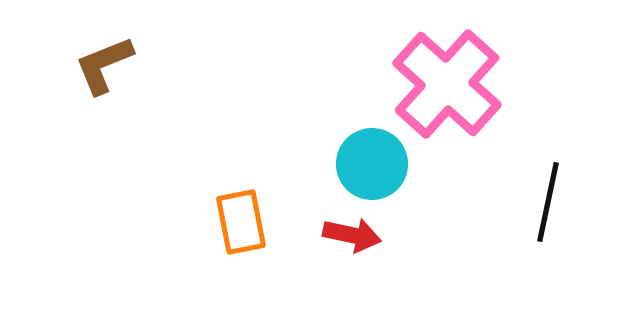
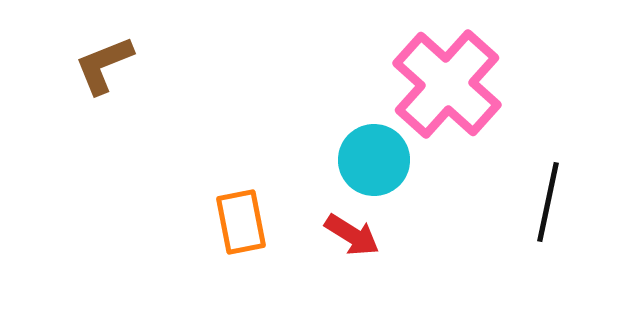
cyan circle: moved 2 px right, 4 px up
red arrow: rotated 20 degrees clockwise
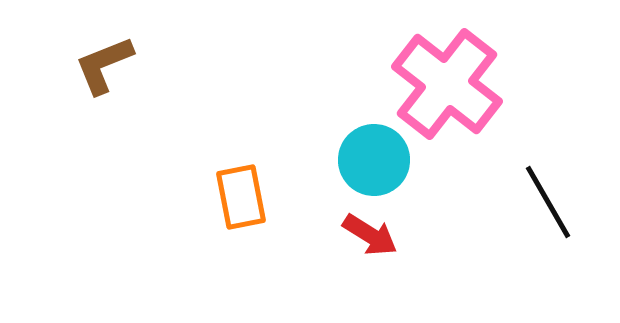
pink cross: rotated 4 degrees counterclockwise
black line: rotated 42 degrees counterclockwise
orange rectangle: moved 25 px up
red arrow: moved 18 px right
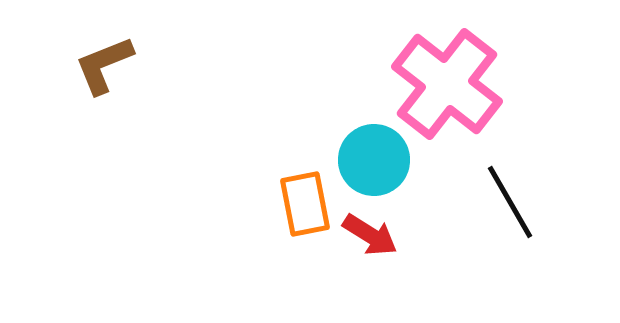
orange rectangle: moved 64 px right, 7 px down
black line: moved 38 px left
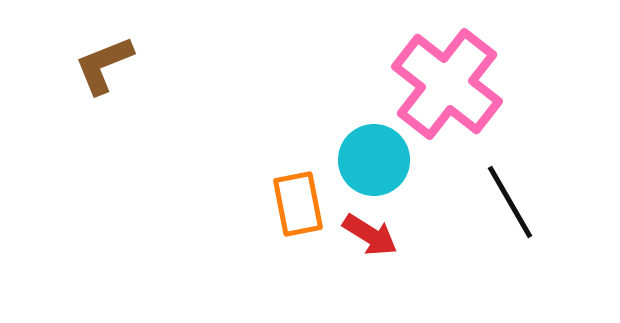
orange rectangle: moved 7 px left
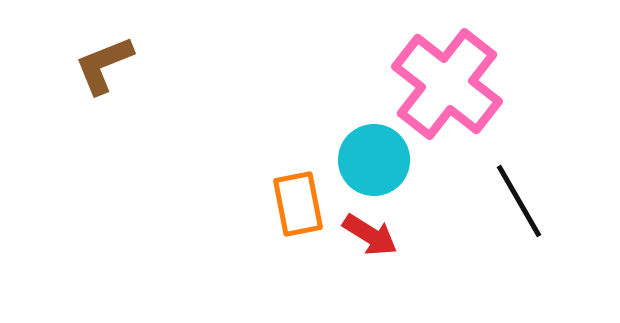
black line: moved 9 px right, 1 px up
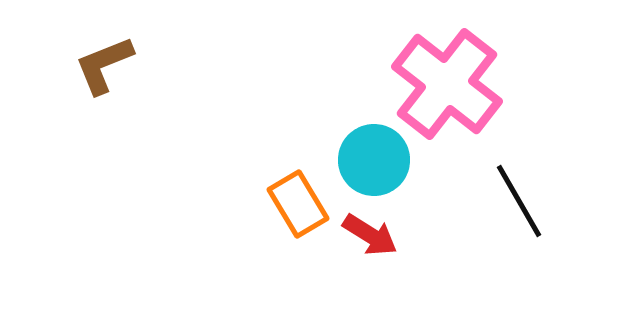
orange rectangle: rotated 20 degrees counterclockwise
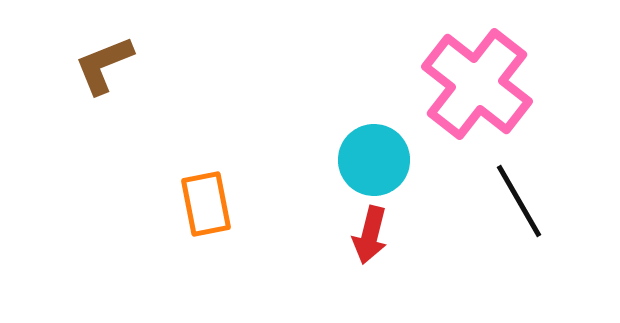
pink cross: moved 30 px right
orange rectangle: moved 92 px left; rotated 20 degrees clockwise
red arrow: rotated 72 degrees clockwise
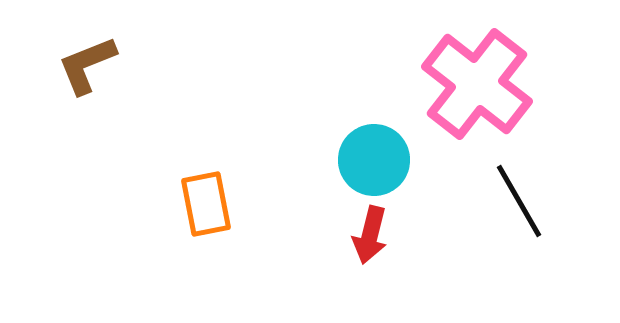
brown L-shape: moved 17 px left
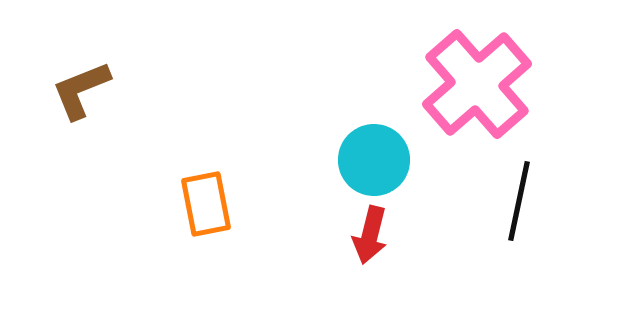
brown L-shape: moved 6 px left, 25 px down
pink cross: rotated 11 degrees clockwise
black line: rotated 42 degrees clockwise
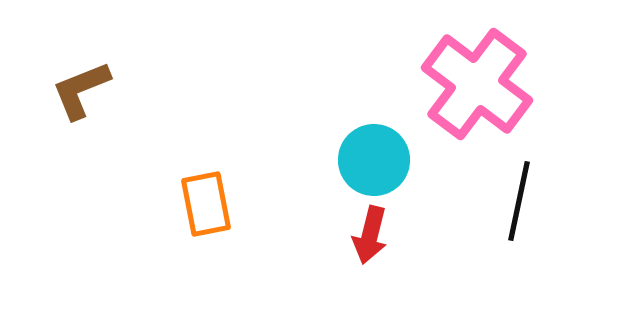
pink cross: rotated 12 degrees counterclockwise
